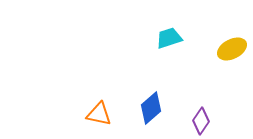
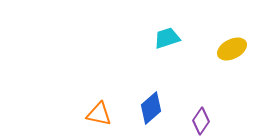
cyan trapezoid: moved 2 px left
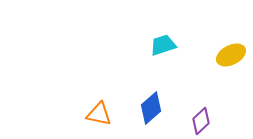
cyan trapezoid: moved 4 px left, 7 px down
yellow ellipse: moved 1 px left, 6 px down
purple diamond: rotated 12 degrees clockwise
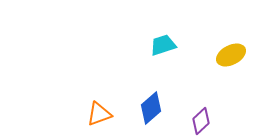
orange triangle: rotated 32 degrees counterclockwise
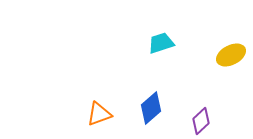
cyan trapezoid: moved 2 px left, 2 px up
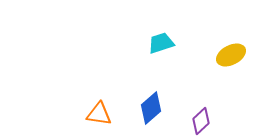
orange triangle: rotated 28 degrees clockwise
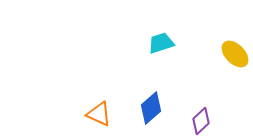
yellow ellipse: moved 4 px right, 1 px up; rotated 72 degrees clockwise
orange triangle: rotated 16 degrees clockwise
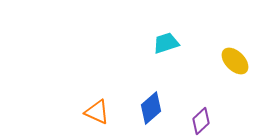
cyan trapezoid: moved 5 px right
yellow ellipse: moved 7 px down
orange triangle: moved 2 px left, 2 px up
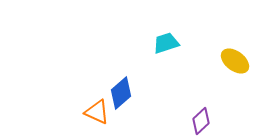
yellow ellipse: rotated 8 degrees counterclockwise
blue diamond: moved 30 px left, 15 px up
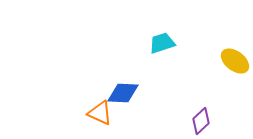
cyan trapezoid: moved 4 px left
blue diamond: moved 2 px right; rotated 44 degrees clockwise
orange triangle: moved 3 px right, 1 px down
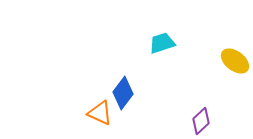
blue diamond: rotated 56 degrees counterclockwise
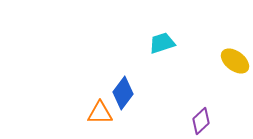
orange triangle: rotated 24 degrees counterclockwise
